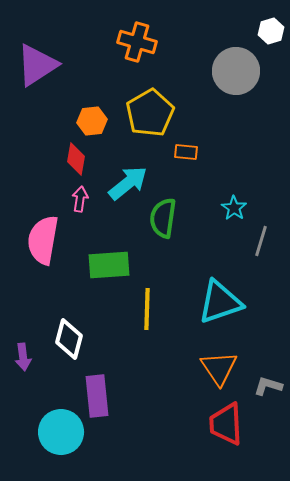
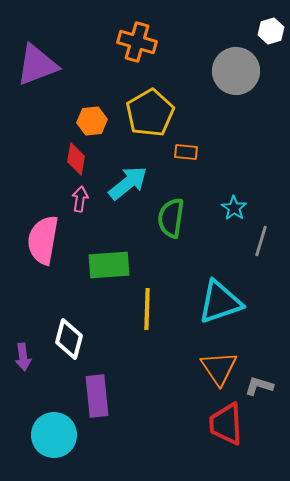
purple triangle: rotated 12 degrees clockwise
green semicircle: moved 8 px right
gray L-shape: moved 9 px left
cyan circle: moved 7 px left, 3 px down
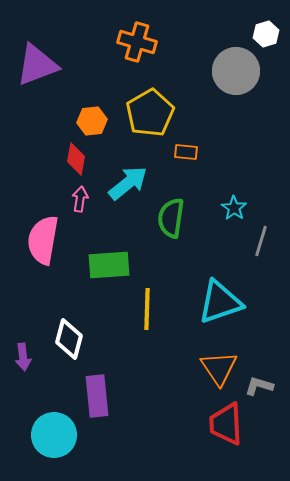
white hexagon: moved 5 px left, 3 px down
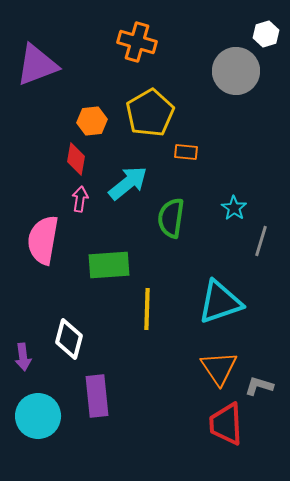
cyan circle: moved 16 px left, 19 px up
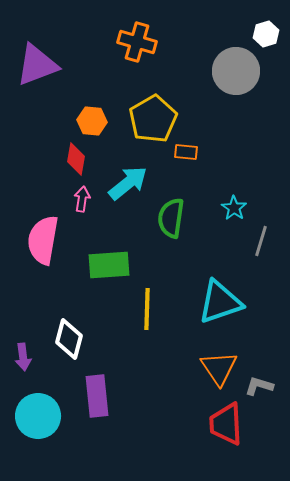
yellow pentagon: moved 3 px right, 6 px down
orange hexagon: rotated 12 degrees clockwise
pink arrow: moved 2 px right
